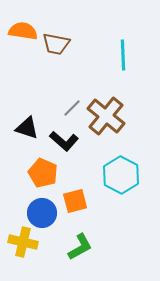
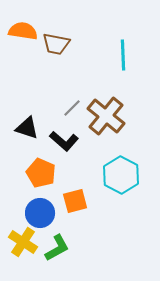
orange pentagon: moved 2 px left
blue circle: moved 2 px left
yellow cross: rotated 20 degrees clockwise
green L-shape: moved 23 px left, 1 px down
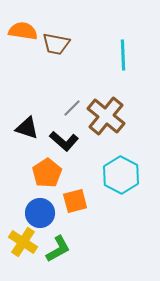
orange pentagon: moved 6 px right; rotated 16 degrees clockwise
green L-shape: moved 1 px right, 1 px down
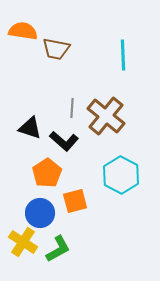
brown trapezoid: moved 5 px down
gray line: rotated 42 degrees counterclockwise
black triangle: moved 3 px right
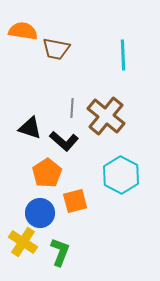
green L-shape: moved 2 px right, 3 px down; rotated 40 degrees counterclockwise
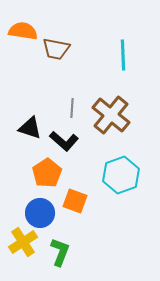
brown cross: moved 5 px right, 1 px up
cyan hexagon: rotated 12 degrees clockwise
orange square: rotated 35 degrees clockwise
yellow cross: rotated 24 degrees clockwise
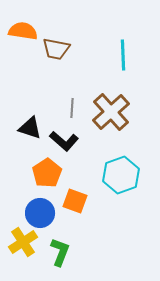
brown cross: moved 3 px up; rotated 9 degrees clockwise
